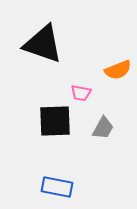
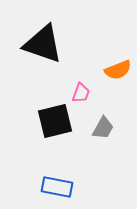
pink trapezoid: rotated 80 degrees counterclockwise
black square: rotated 12 degrees counterclockwise
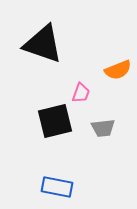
gray trapezoid: rotated 55 degrees clockwise
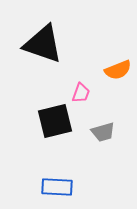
gray trapezoid: moved 4 px down; rotated 10 degrees counterclockwise
blue rectangle: rotated 8 degrees counterclockwise
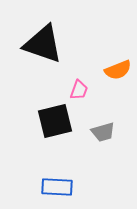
pink trapezoid: moved 2 px left, 3 px up
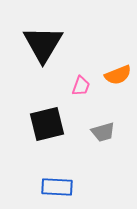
black triangle: rotated 42 degrees clockwise
orange semicircle: moved 5 px down
pink trapezoid: moved 2 px right, 4 px up
black square: moved 8 px left, 3 px down
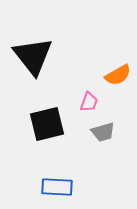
black triangle: moved 10 px left, 12 px down; rotated 9 degrees counterclockwise
orange semicircle: rotated 8 degrees counterclockwise
pink trapezoid: moved 8 px right, 16 px down
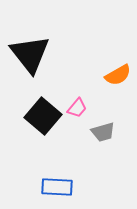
black triangle: moved 3 px left, 2 px up
pink trapezoid: moved 12 px left, 6 px down; rotated 20 degrees clockwise
black square: moved 4 px left, 8 px up; rotated 36 degrees counterclockwise
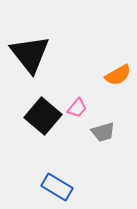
blue rectangle: rotated 28 degrees clockwise
